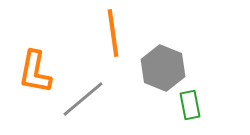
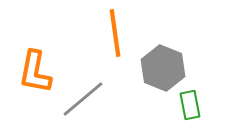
orange line: moved 2 px right
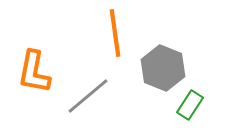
orange L-shape: moved 1 px left
gray line: moved 5 px right, 3 px up
green rectangle: rotated 44 degrees clockwise
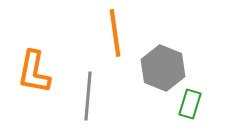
gray line: rotated 45 degrees counterclockwise
green rectangle: moved 1 px up; rotated 16 degrees counterclockwise
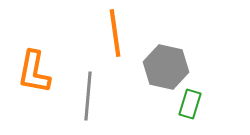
gray hexagon: moved 3 px right, 1 px up; rotated 9 degrees counterclockwise
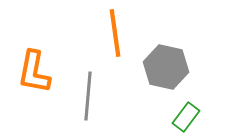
green rectangle: moved 4 px left, 13 px down; rotated 20 degrees clockwise
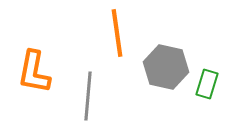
orange line: moved 2 px right
green rectangle: moved 21 px right, 33 px up; rotated 20 degrees counterclockwise
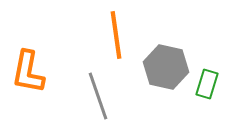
orange line: moved 1 px left, 2 px down
orange L-shape: moved 6 px left
gray line: moved 10 px right; rotated 24 degrees counterclockwise
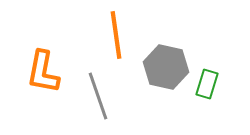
orange L-shape: moved 15 px right
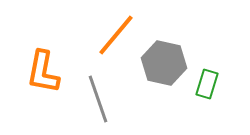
orange line: rotated 48 degrees clockwise
gray hexagon: moved 2 px left, 4 px up
gray line: moved 3 px down
